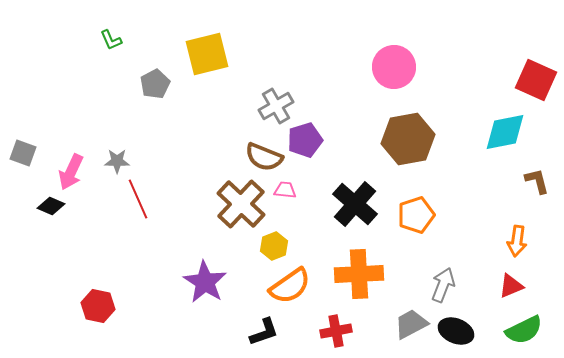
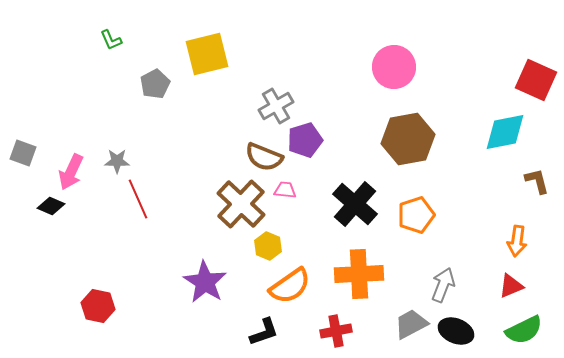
yellow hexagon: moved 6 px left; rotated 16 degrees counterclockwise
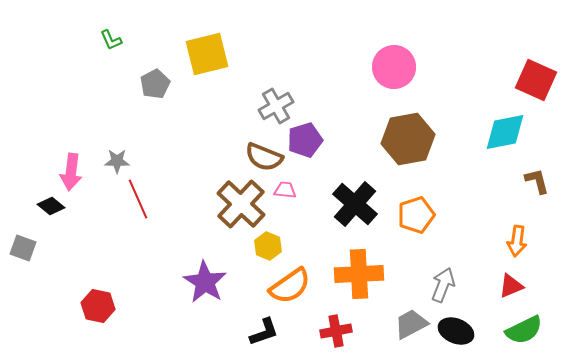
gray square: moved 95 px down
pink arrow: rotated 18 degrees counterclockwise
black diamond: rotated 16 degrees clockwise
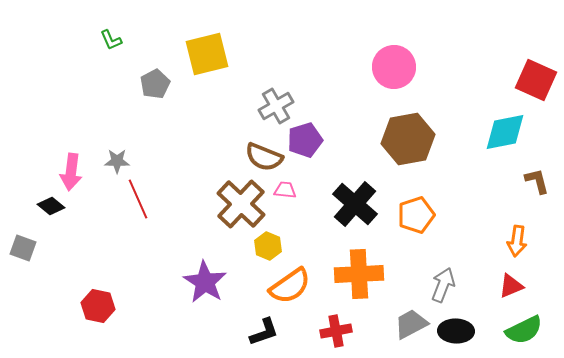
black ellipse: rotated 20 degrees counterclockwise
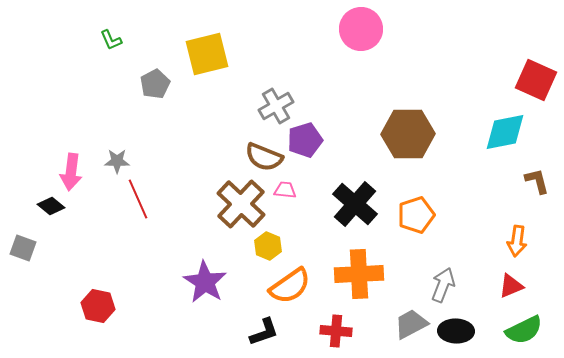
pink circle: moved 33 px left, 38 px up
brown hexagon: moved 5 px up; rotated 9 degrees clockwise
red cross: rotated 16 degrees clockwise
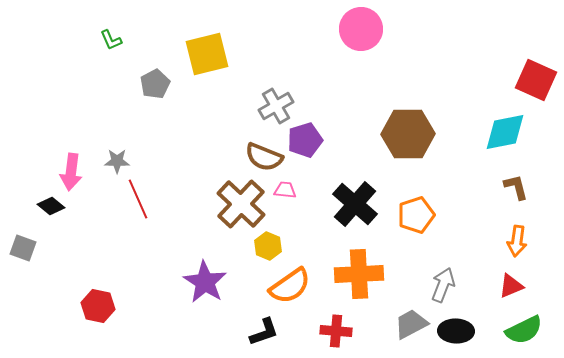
brown L-shape: moved 21 px left, 6 px down
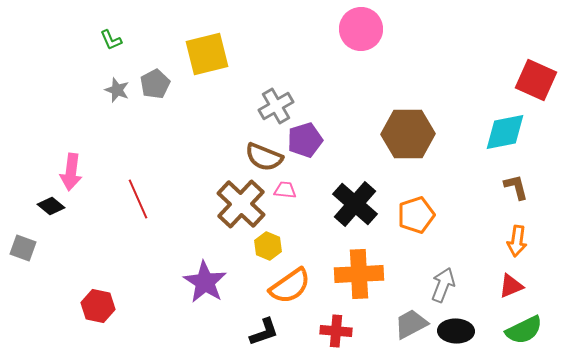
gray star: moved 71 px up; rotated 20 degrees clockwise
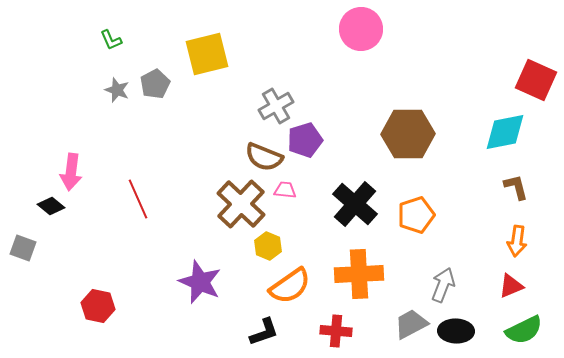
purple star: moved 5 px left; rotated 9 degrees counterclockwise
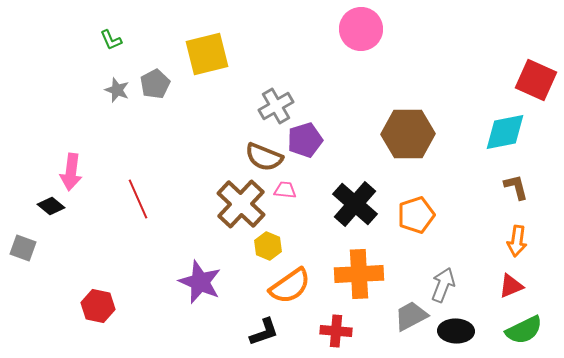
gray trapezoid: moved 8 px up
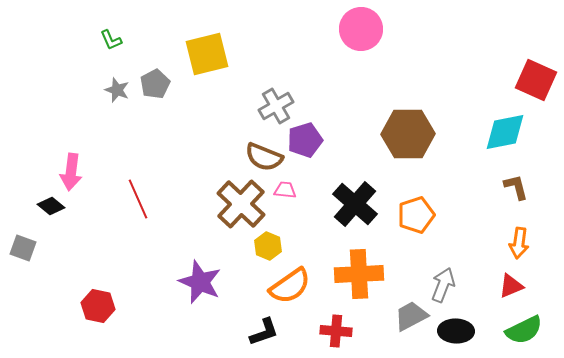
orange arrow: moved 2 px right, 2 px down
